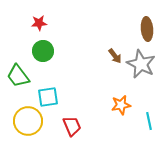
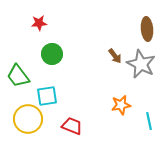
green circle: moved 9 px right, 3 px down
cyan square: moved 1 px left, 1 px up
yellow circle: moved 2 px up
red trapezoid: rotated 45 degrees counterclockwise
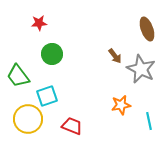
brown ellipse: rotated 15 degrees counterclockwise
gray star: moved 5 px down
cyan square: rotated 10 degrees counterclockwise
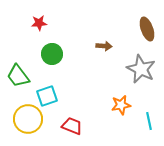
brown arrow: moved 11 px left, 10 px up; rotated 49 degrees counterclockwise
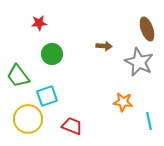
gray star: moved 2 px left, 7 px up
orange star: moved 2 px right, 3 px up; rotated 18 degrees clockwise
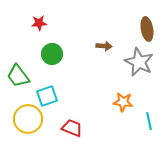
brown ellipse: rotated 10 degrees clockwise
red trapezoid: moved 2 px down
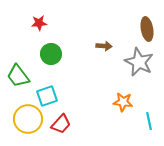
green circle: moved 1 px left
red trapezoid: moved 11 px left, 4 px up; rotated 110 degrees clockwise
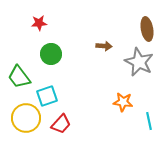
green trapezoid: moved 1 px right, 1 px down
yellow circle: moved 2 px left, 1 px up
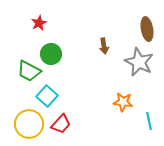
red star: rotated 21 degrees counterclockwise
brown arrow: rotated 77 degrees clockwise
green trapezoid: moved 10 px right, 6 px up; rotated 25 degrees counterclockwise
cyan square: rotated 30 degrees counterclockwise
yellow circle: moved 3 px right, 6 px down
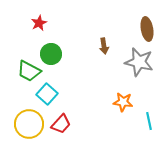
gray star: rotated 12 degrees counterclockwise
cyan square: moved 2 px up
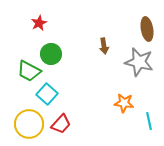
orange star: moved 1 px right, 1 px down
